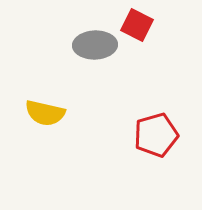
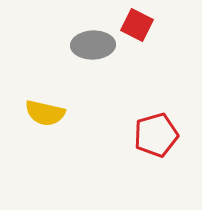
gray ellipse: moved 2 px left
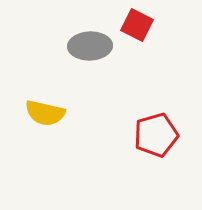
gray ellipse: moved 3 px left, 1 px down
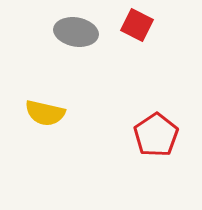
gray ellipse: moved 14 px left, 14 px up; rotated 12 degrees clockwise
red pentagon: rotated 18 degrees counterclockwise
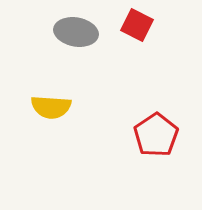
yellow semicircle: moved 6 px right, 6 px up; rotated 9 degrees counterclockwise
